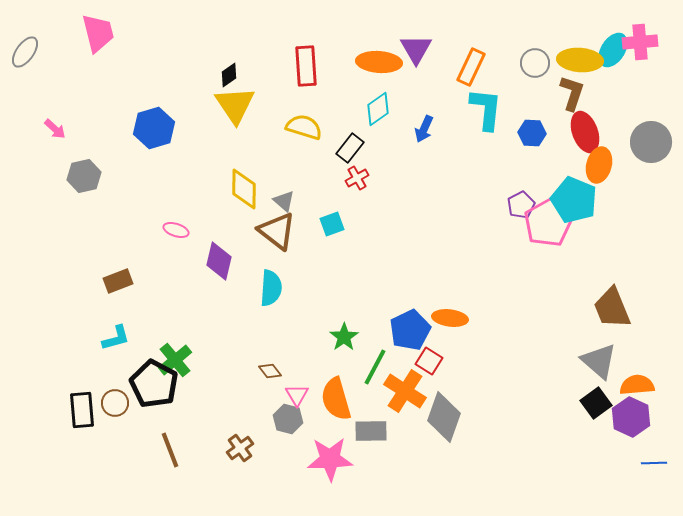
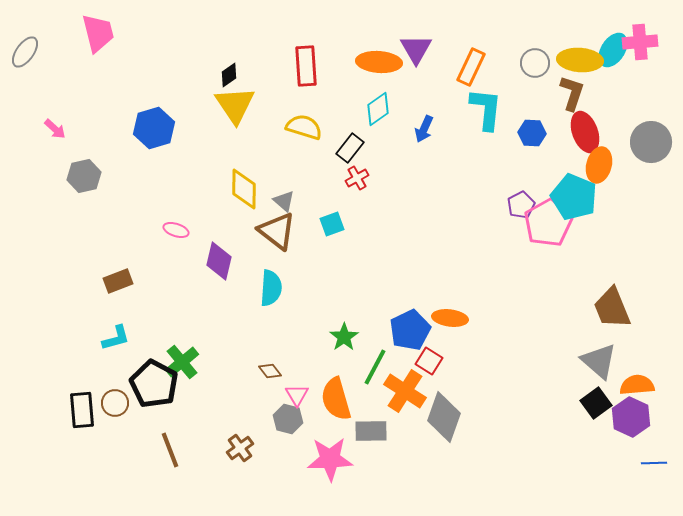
cyan pentagon at (574, 200): moved 3 px up
green cross at (175, 360): moved 7 px right, 2 px down
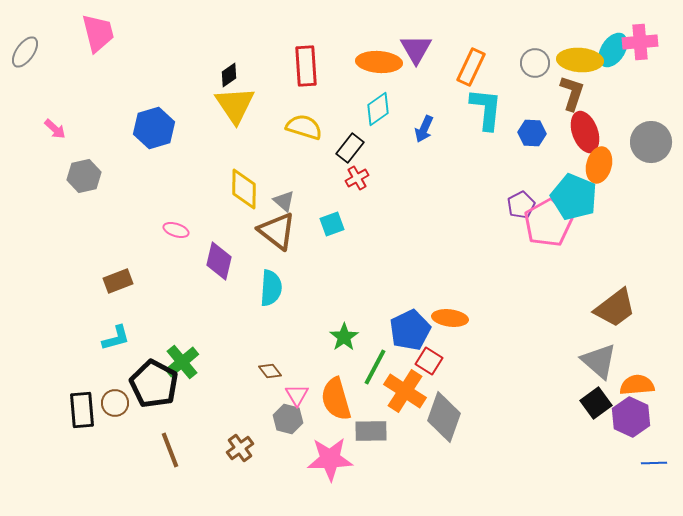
brown trapezoid at (612, 308): moved 3 px right; rotated 105 degrees counterclockwise
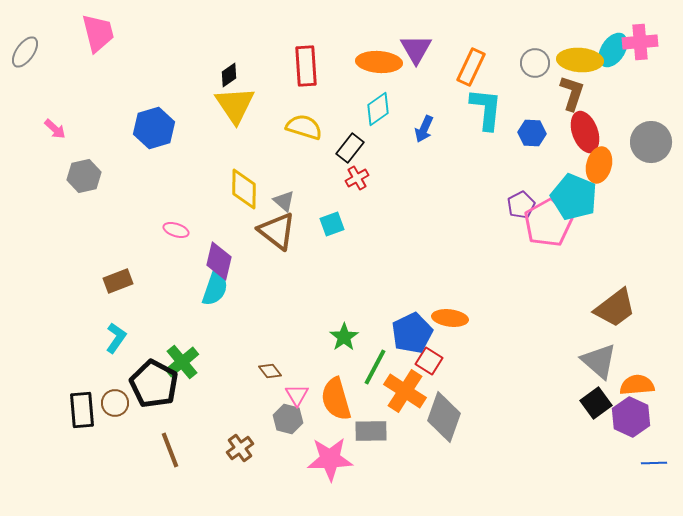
cyan semicircle at (271, 288): moved 56 px left; rotated 15 degrees clockwise
blue pentagon at (410, 330): moved 2 px right, 3 px down
cyan L-shape at (116, 338): rotated 40 degrees counterclockwise
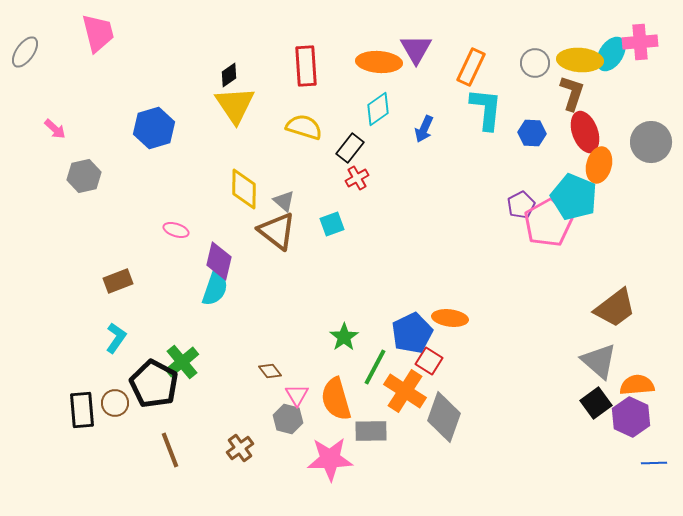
cyan ellipse at (613, 50): moved 2 px left, 4 px down
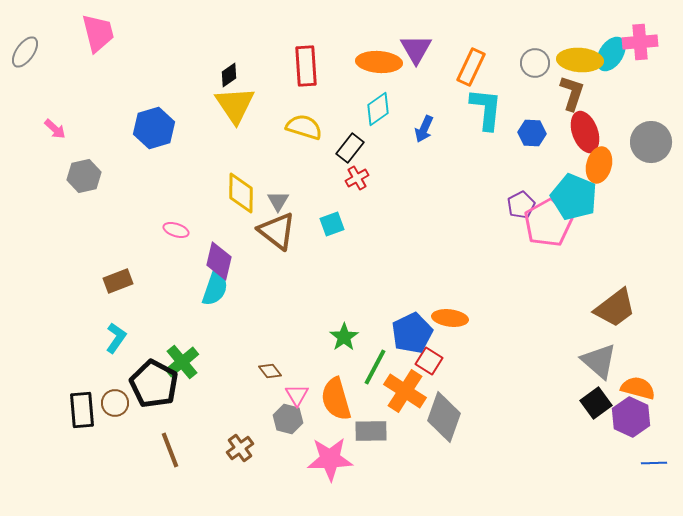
yellow diamond at (244, 189): moved 3 px left, 4 px down
gray triangle at (284, 201): moved 6 px left; rotated 20 degrees clockwise
orange semicircle at (637, 385): moved 1 px right, 3 px down; rotated 20 degrees clockwise
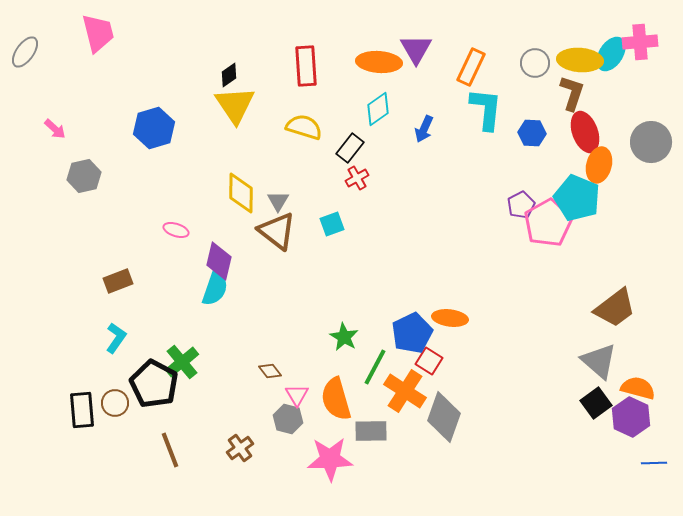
cyan pentagon at (574, 197): moved 3 px right, 1 px down
green star at (344, 337): rotated 8 degrees counterclockwise
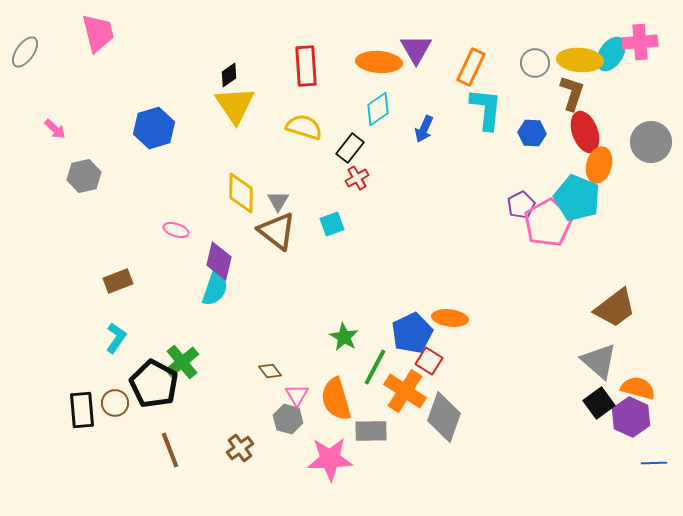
black square at (596, 403): moved 3 px right
